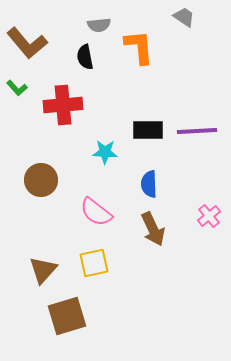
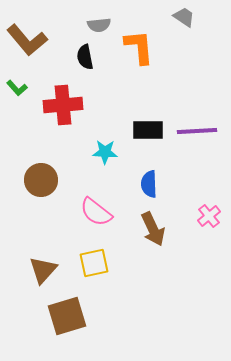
brown L-shape: moved 3 px up
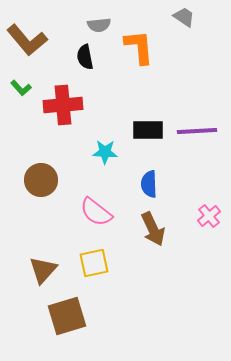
green L-shape: moved 4 px right
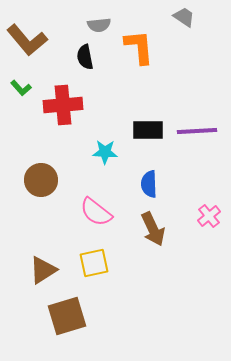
brown triangle: rotated 16 degrees clockwise
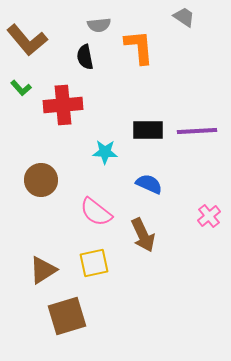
blue semicircle: rotated 116 degrees clockwise
brown arrow: moved 10 px left, 6 px down
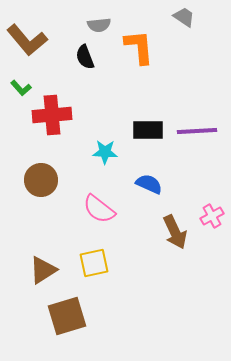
black semicircle: rotated 10 degrees counterclockwise
red cross: moved 11 px left, 10 px down
pink semicircle: moved 3 px right, 3 px up
pink cross: moved 3 px right; rotated 10 degrees clockwise
brown arrow: moved 32 px right, 3 px up
